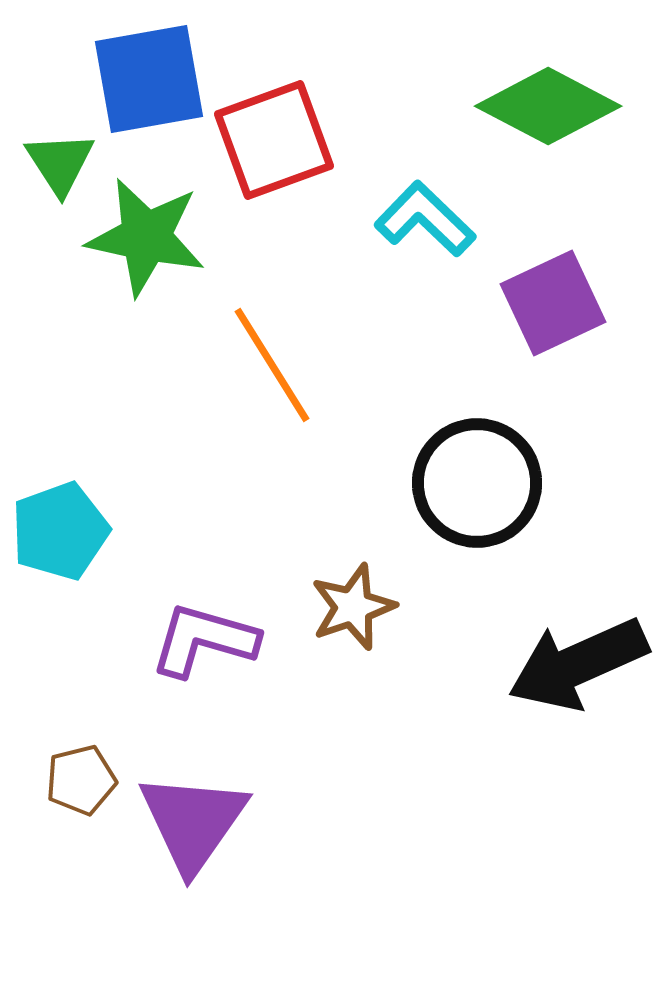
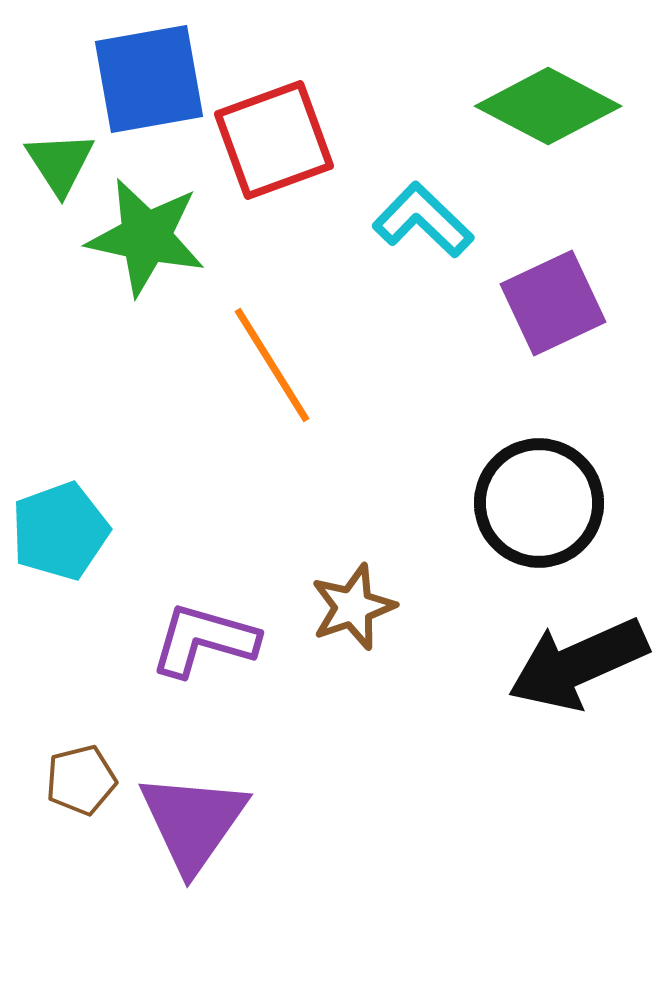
cyan L-shape: moved 2 px left, 1 px down
black circle: moved 62 px right, 20 px down
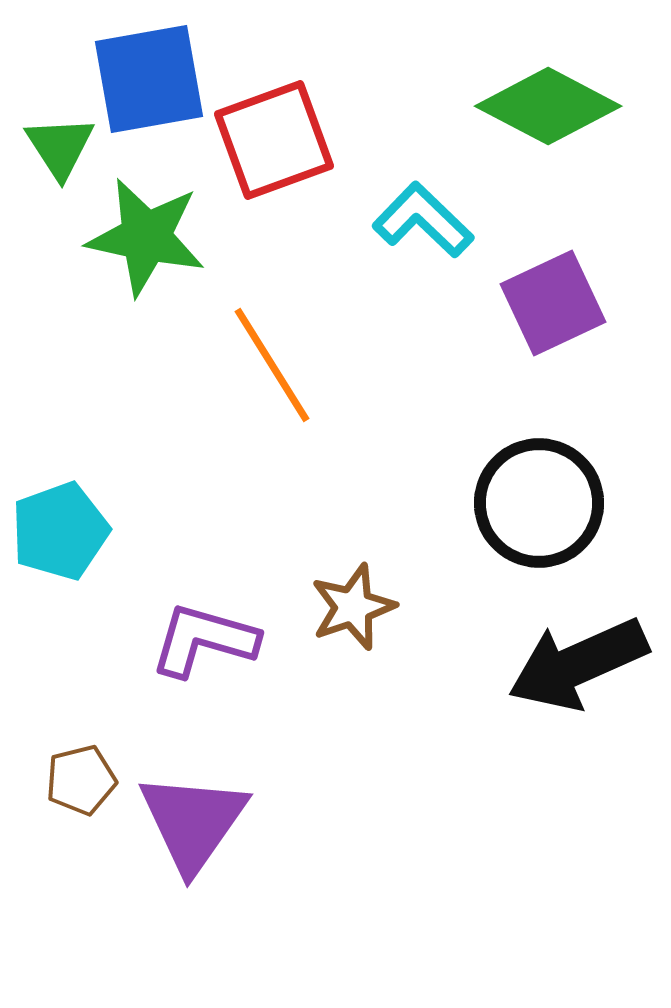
green triangle: moved 16 px up
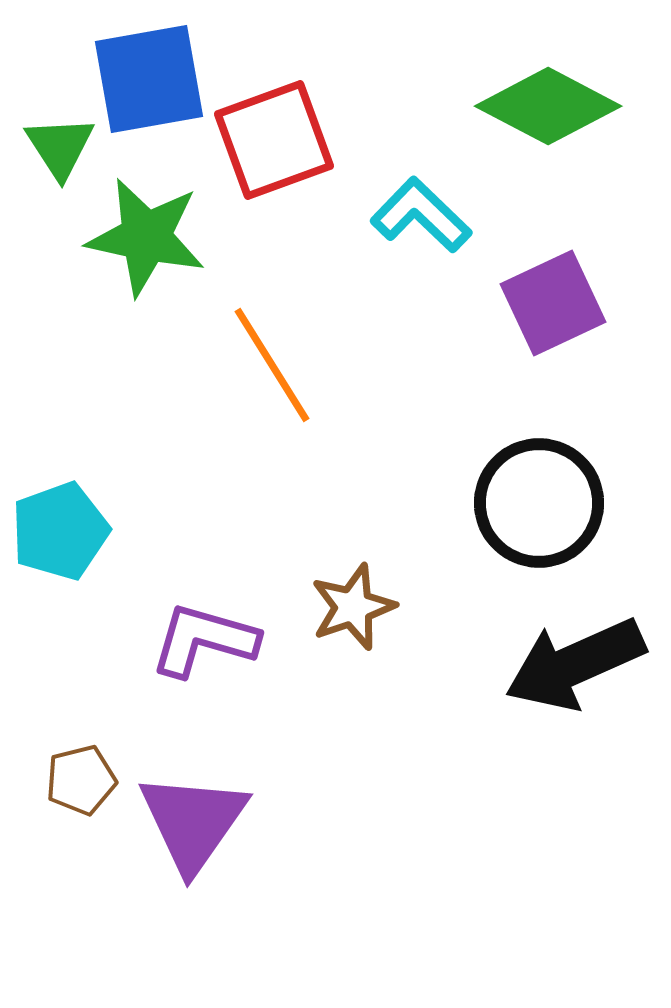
cyan L-shape: moved 2 px left, 5 px up
black arrow: moved 3 px left
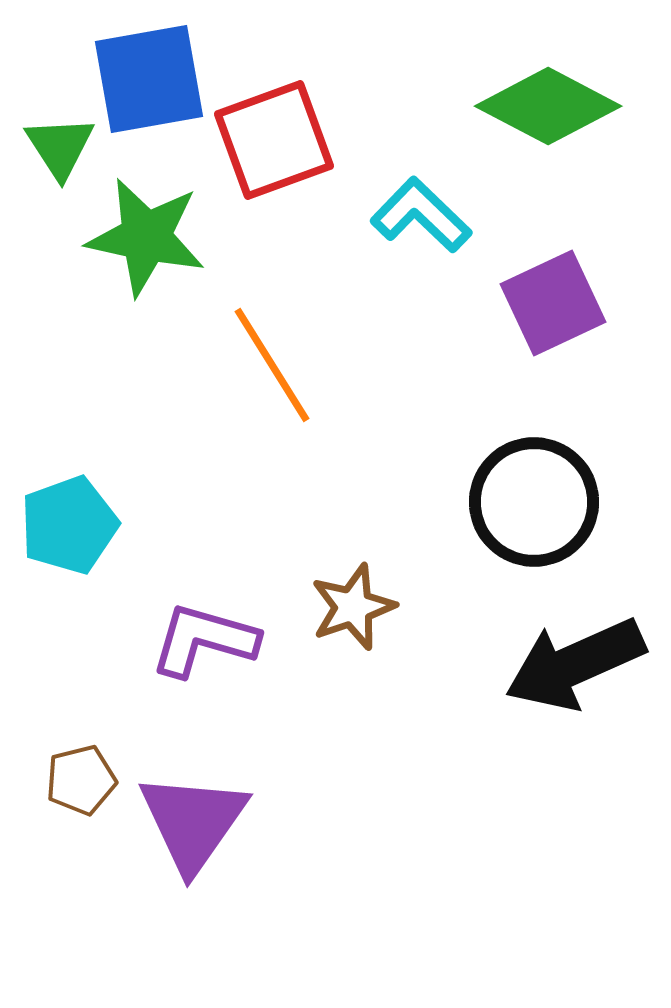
black circle: moved 5 px left, 1 px up
cyan pentagon: moved 9 px right, 6 px up
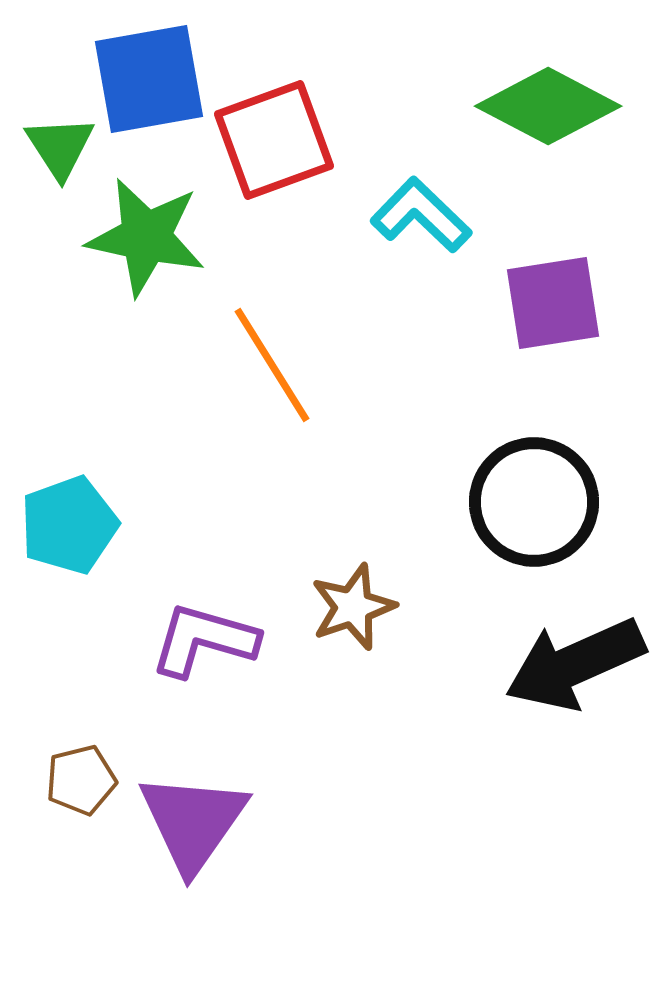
purple square: rotated 16 degrees clockwise
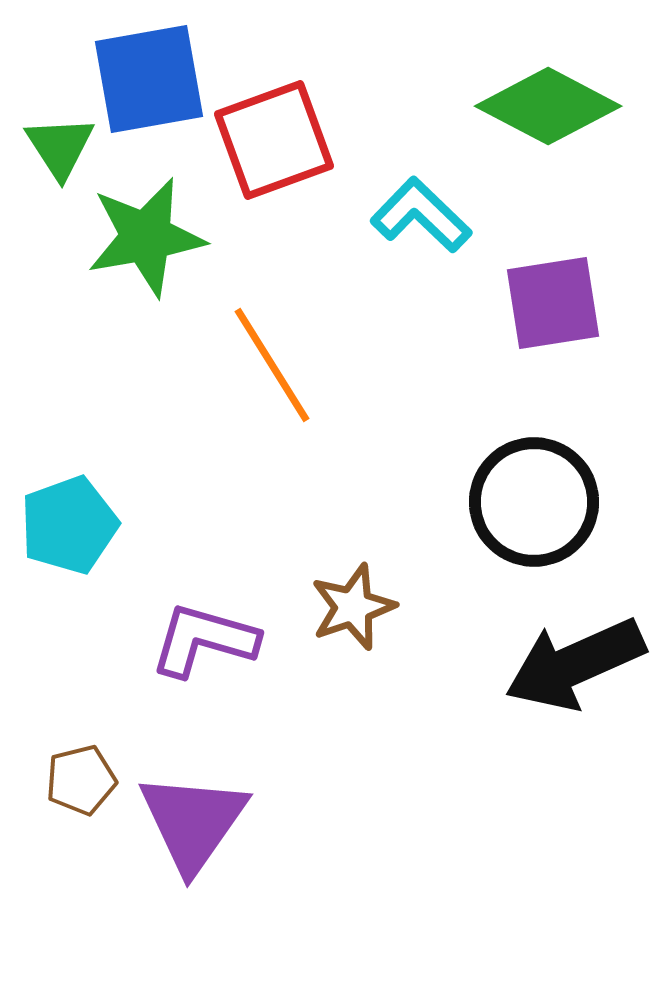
green star: rotated 22 degrees counterclockwise
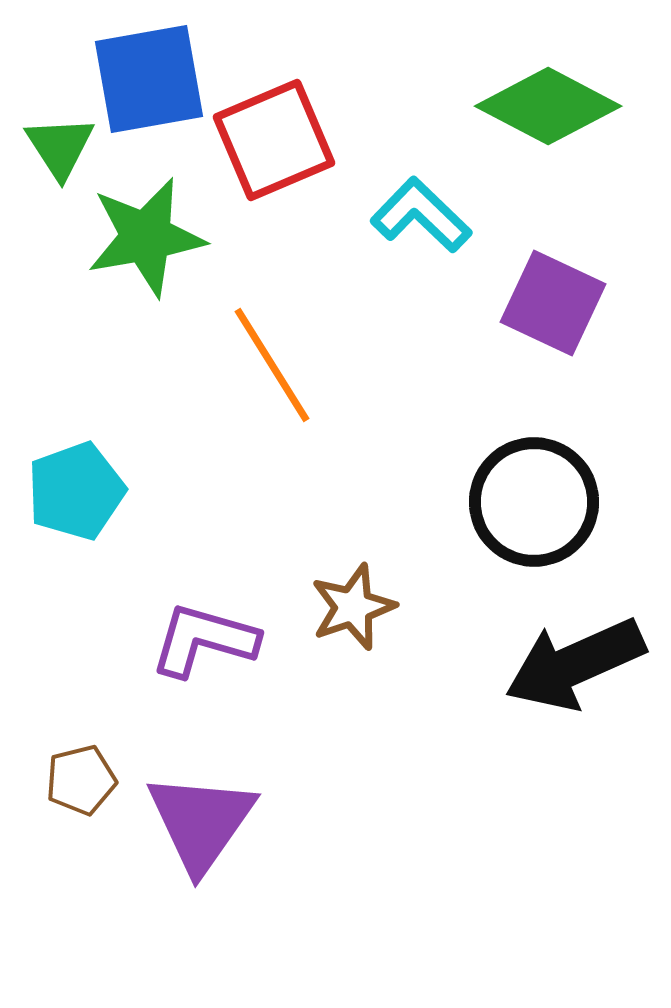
red square: rotated 3 degrees counterclockwise
purple square: rotated 34 degrees clockwise
cyan pentagon: moved 7 px right, 34 px up
purple triangle: moved 8 px right
